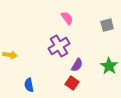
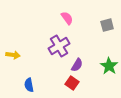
yellow arrow: moved 3 px right
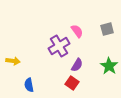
pink semicircle: moved 10 px right, 13 px down
gray square: moved 4 px down
yellow arrow: moved 6 px down
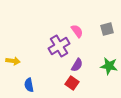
green star: rotated 24 degrees counterclockwise
